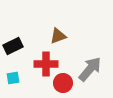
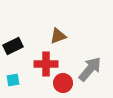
cyan square: moved 2 px down
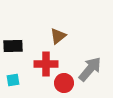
brown triangle: rotated 18 degrees counterclockwise
black rectangle: rotated 24 degrees clockwise
red circle: moved 1 px right
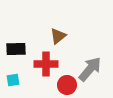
black rectangle: moved 3 px right, 3 px down
red circle: moved 3 px right, 2 px down
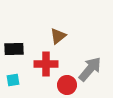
black rectangle: moved 2 px left
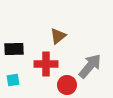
gray arrow: moved 3 px up
